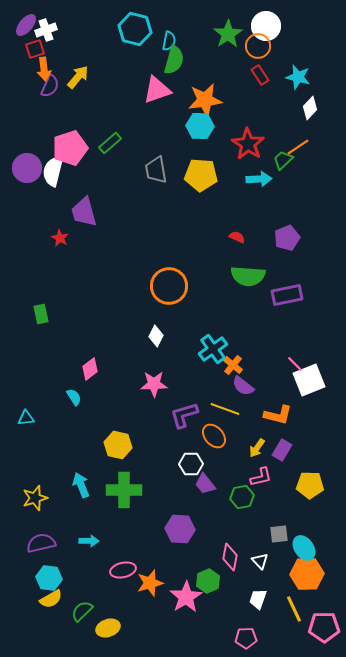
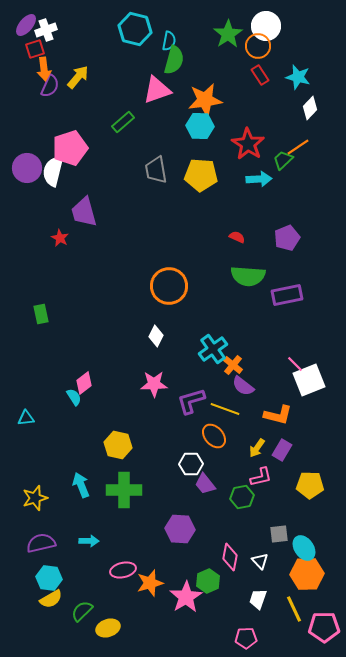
green rectangle at (110, 143): moved 13 px right, 21 px up
pink diamond at (90, 369): moved 6 px left, 14 px down
purple L-shape at (184, 415): moved 7 px right, 14 px up
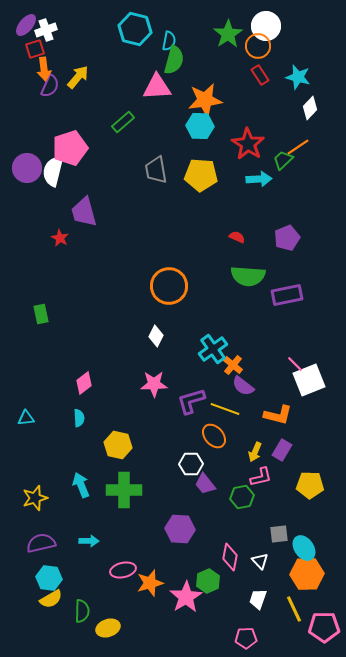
pink triangle at (157, 90): moved 3 px up; rotated 16 degrees clockwise
cyan semicircle at (74, 397): moved 5 px right, 21 px down; rotated 30 degrees clockwise
yellow arrow at (257, 448): moved 2 px left, 4 px down; rotated 12 degrees counterclockwise
green semicircle at (82, 611): rotated 135 degrees clockwise
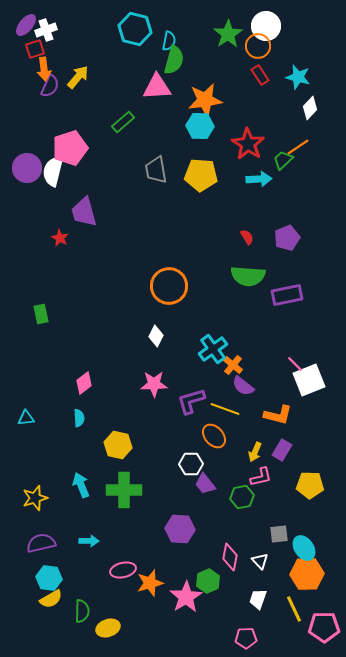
red semicircle at (237, 237): moved 10 px right; rotated 35 degrees clockwise
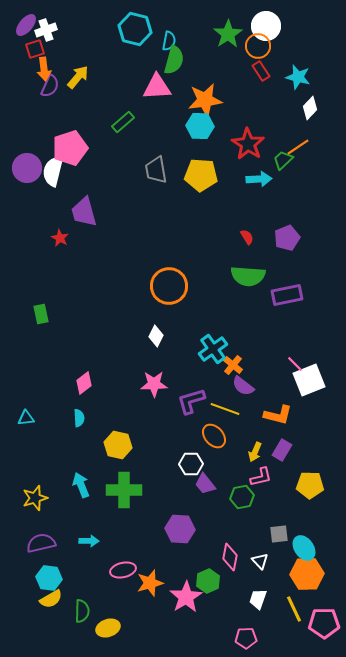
red rectangle at (260, 75): moved 1 px right, 4 px up
pink pentagon at (324, 627): moved 4 px up
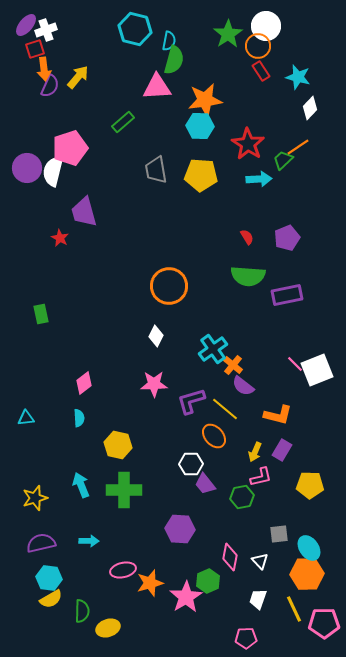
white square at (309, 380): moved 8 px right, 10 px up
yellow line at (225, 409): rotated 20 degrees clockwise
cyan ellipse at (304, 548): moved 5 px right
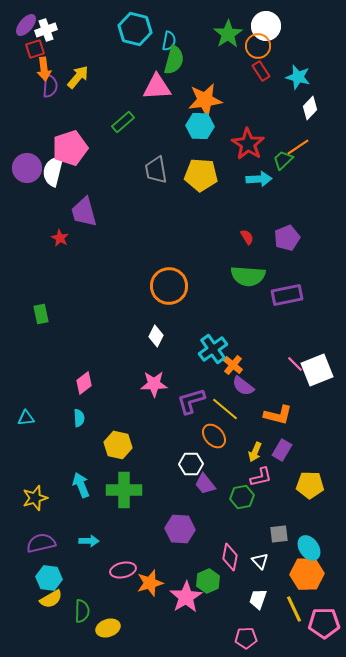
purple semicircle at (50, 86): rotated 20 degrees counterclockwise
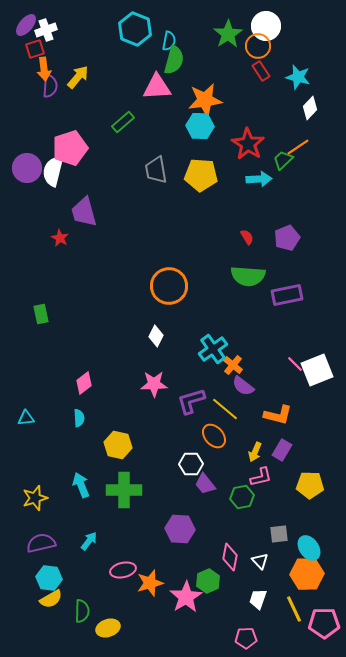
cyan hexagon at (135, 29): rotated 8 degrees clockwise
cyan arrow at (89, 541): rotated 54 degrees counterclockwise
